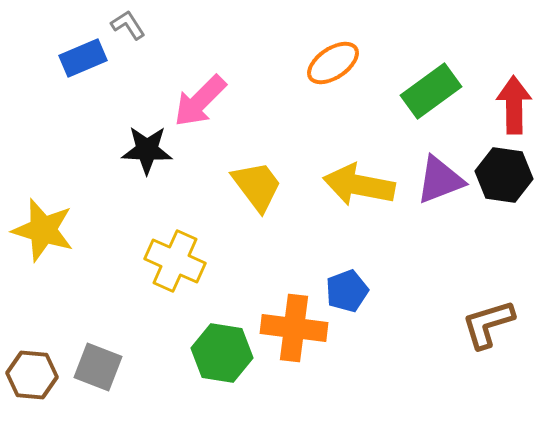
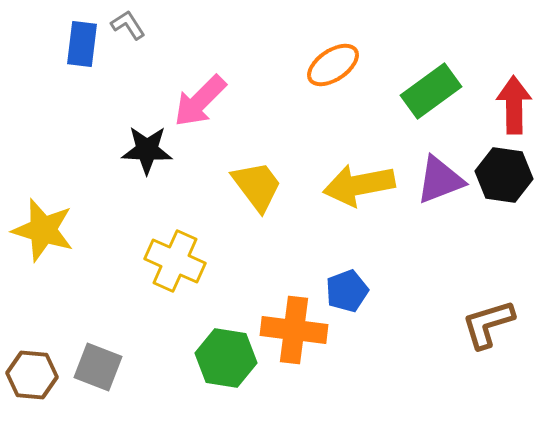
blue rectangle: moved 1 px left, 14 px up; rotated 60 degrees counterclockwise
orange ellipse: moved 2 px down
yellow arrow: rotated 22 degrees counterclockwise
orange cross: moved 2 px down
green hexagon: moved 4 px right, 5 px down
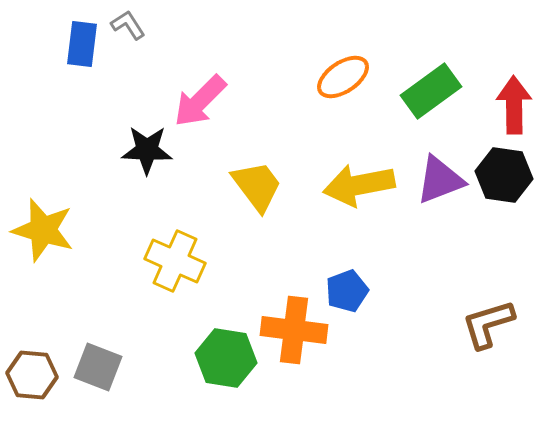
orange ellipse: moved 10 px right, 12 px down
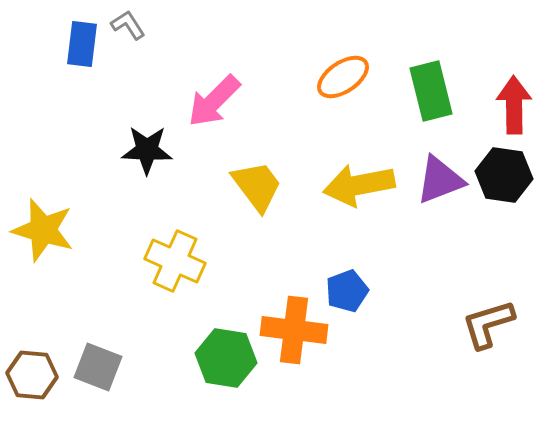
green rectangle: rotated 68 degrees counterclockwise
pink arrow: moved 14 px right
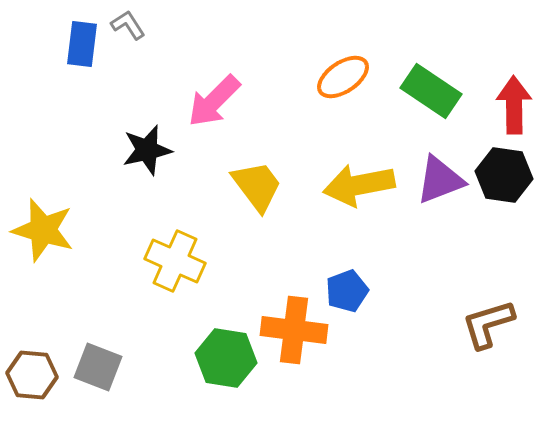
green rectangle: rotated 42 degrees counterclockwise
black star: rotated 15 degrees counterclockwise
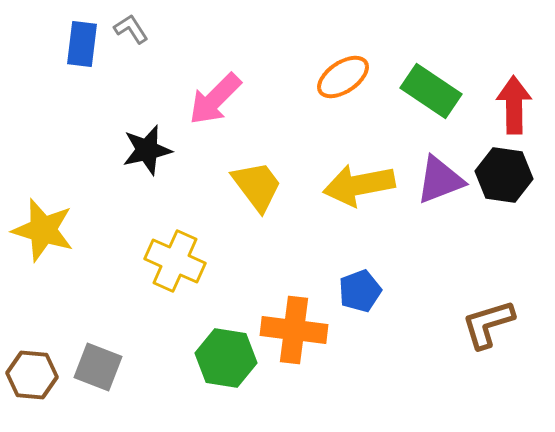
gray L-shape: moved 3 px right, 4 px down
pink arrow: moved 1 px right, 2 px up
blue pentagon: moved 13 px right
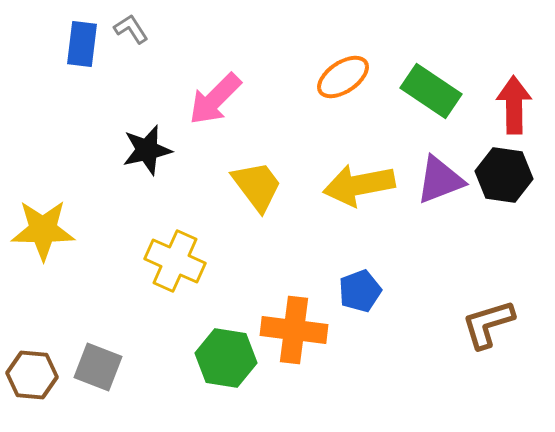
yellow star: rotated 16 degrees counterclockwise
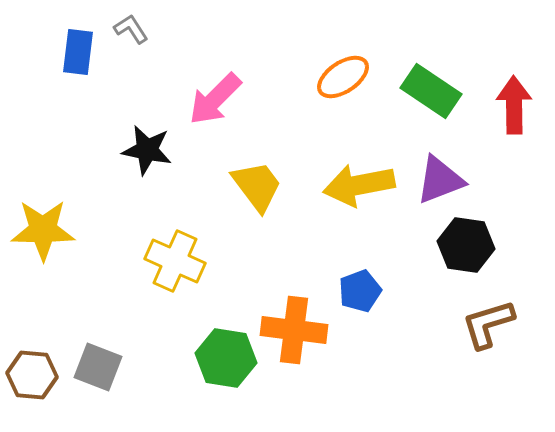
blue rectangle: moved 4 px left, 8 px down
black star: rotated 24 degrees clockwise
black hexagon: moved 38 px left, 70 px down
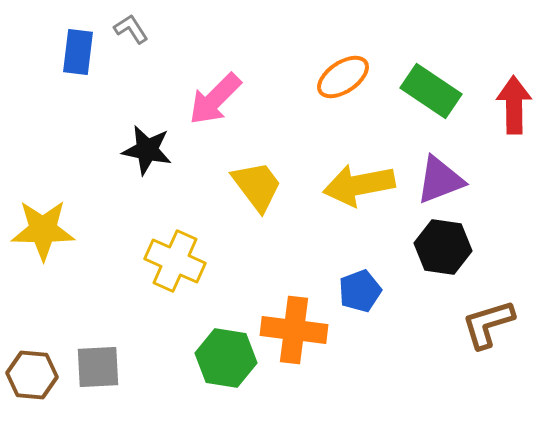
black hexagon: moved 23 px left, 2 px down
gray square: rotated 24 degrees counterclockwise
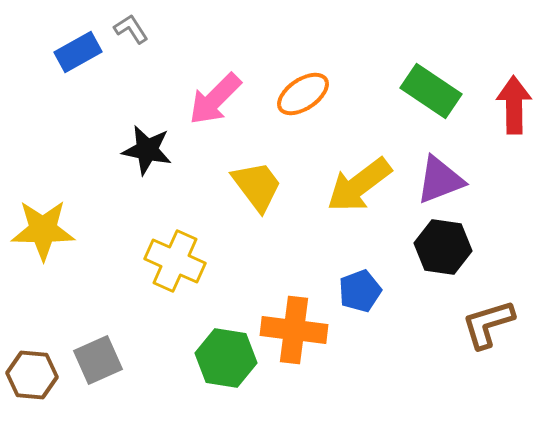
blue rectangle: rotated 54 degrees clockwise
orange ellipse: moved 40 px left, 17 px down
yellow arrow: rotated 26 degrees counterclockwise
gray square: moved 7 px up; rotated 21 degrees counterclockwise
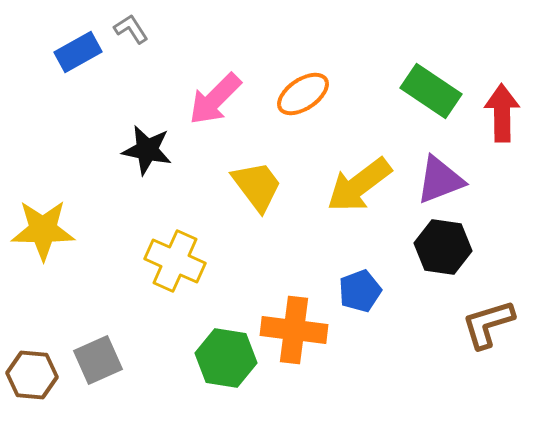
red arrow: moved 12 px left, 8 px down
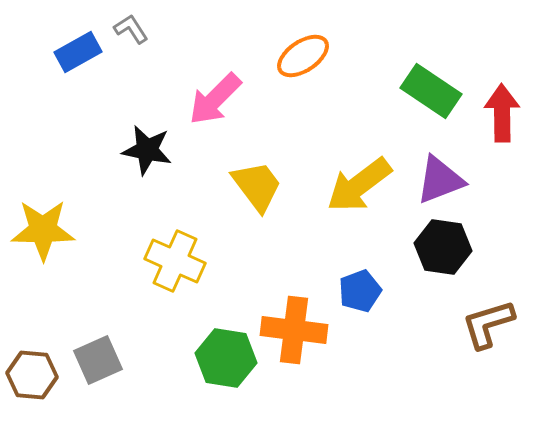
orange ellipse: moved 38 px up
